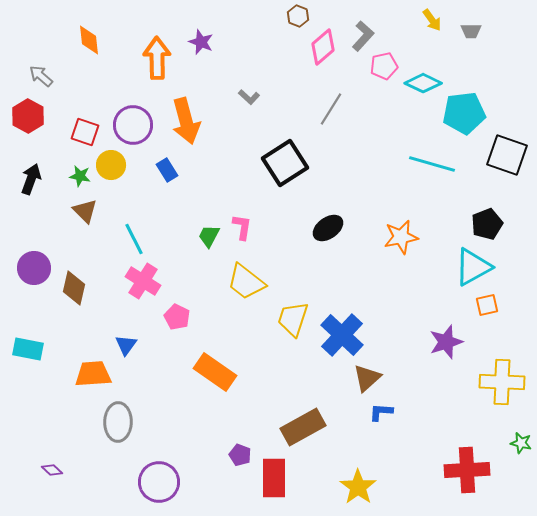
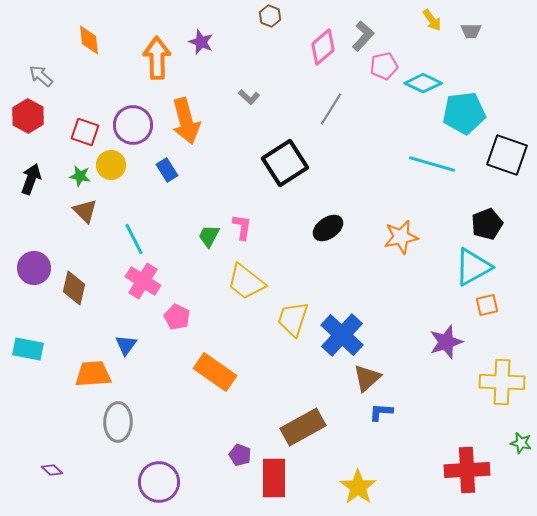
brown hexagon at (298, 16): moved 28 px left
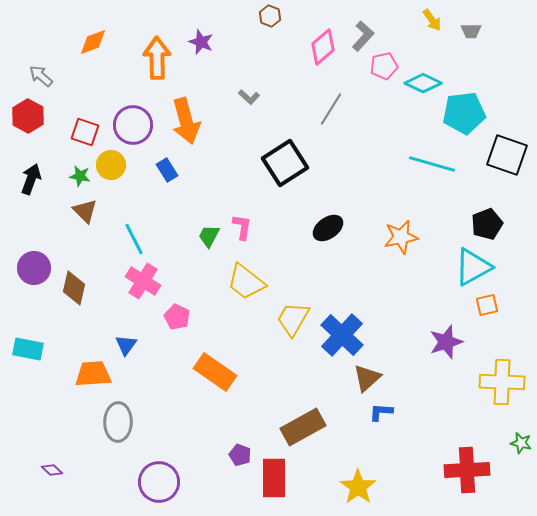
orange diamond at (89, 40): moved 4 px right, 2 px down; rotated 76 degrees clockwise
yellow trapezoid at (293, 319): rotated 12 degrees clockwise
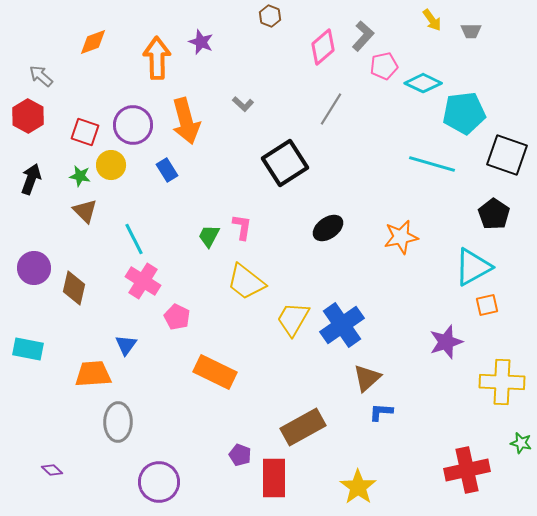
gray L-shape at (249, 97): moved 6 px left, 7 px down
black pentagon at (487, 224): moved 7 px right, 10 px up; rotated 16 degrees counterclockwise
blue cross at (342, 335): moved 10 px up; rotated 12 degrees clockwise
orange rectangle at (215, 372): rotated 9 degrees counterclockwise
red cross at (467, 470): rotated 9 degrees counterclockwise
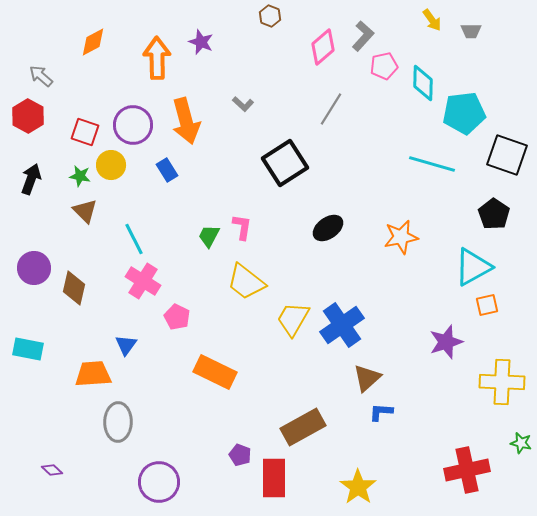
orange diamond at (93, 42): rotated 8 degrees counterclockwise
cyan diamond at (423, 83): rotated 66 degrees clockwise
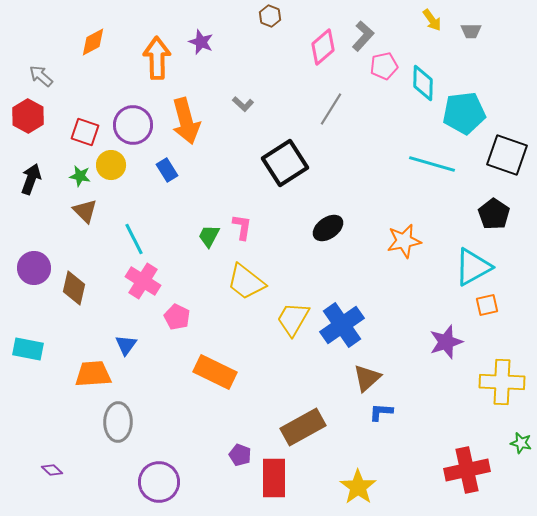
orange star at (401, 237): moved 3 px right, 4 px down
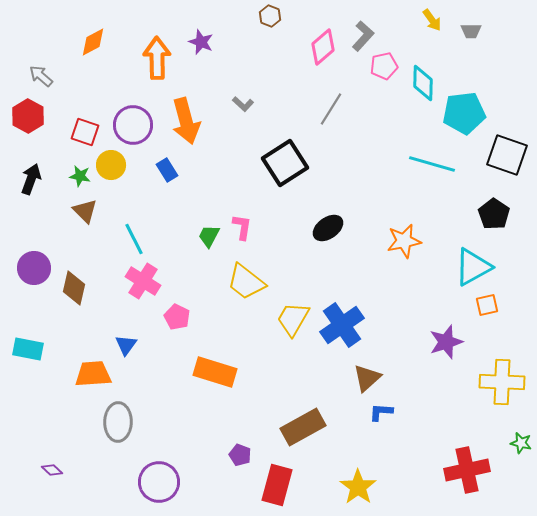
orange rectangle at (215, 372): rotated 9 degrees counterclockwise
red rectangle at (274, 478): moved 3 px right, 7 px down; rotated 15 degrees clockwise
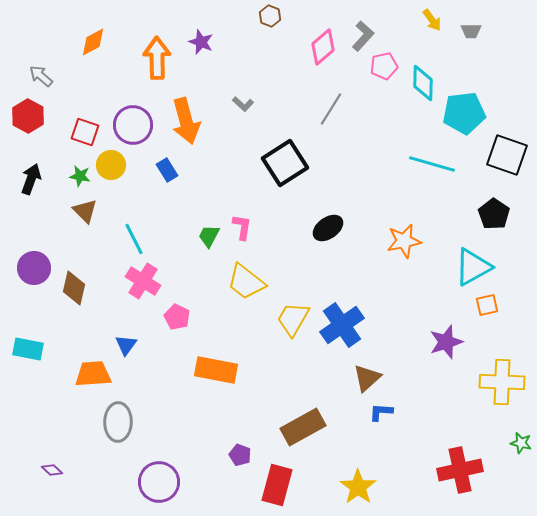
orange rectangle at (215, 372): moved 1 px right, 2 px up; rotated 6 degrees counterclockwise
red cross at (467, 470): moved 7 px left
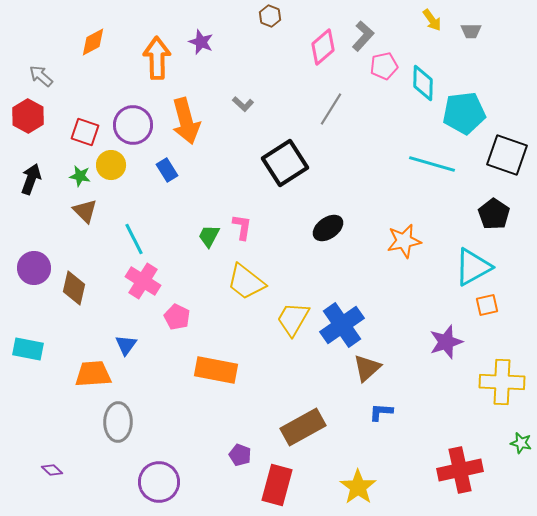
brown triangle at (367, 378): moved 10 px up
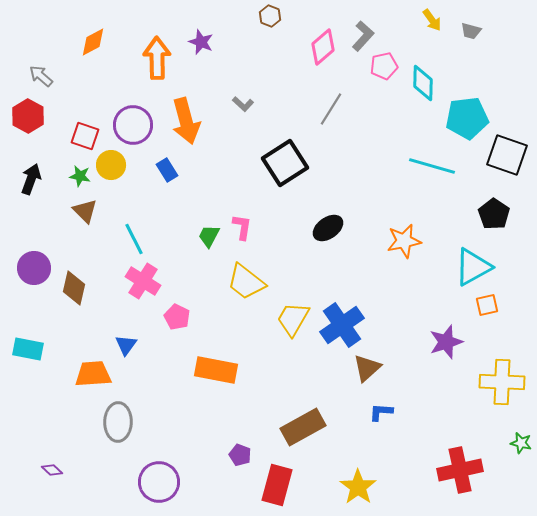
gray trapezoid at (471, 31): rotated 15 degrees clockwise
cyan pentagon at (464, 113): moved 3 px right, 5 px down
red square at (85, 132): moved 4 px down
cyan line at (432, 164): moved 2 px down
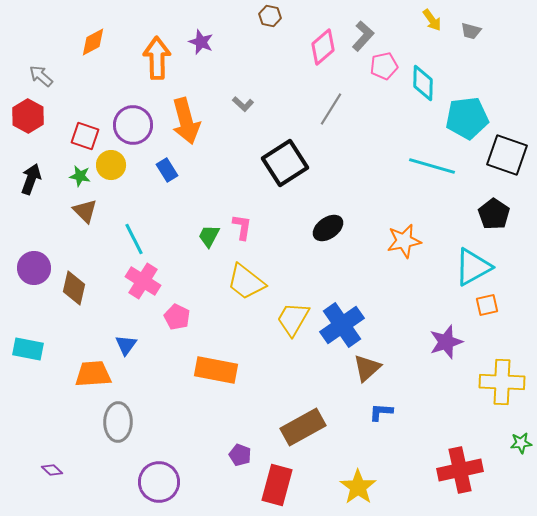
brown hexagon at (270, 16): rotated 10 degrees counterclockwise
green star at (521, 443): rotated 20 degrees counterclockwise
